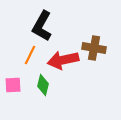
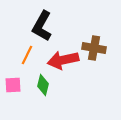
orange line: moved 3 px left
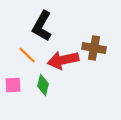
orange line: rotated 72 degrees counterclockwise
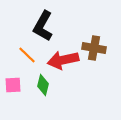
black L-shape: moved 1 px right
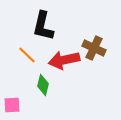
black L-shape: rotated 16 degrees counterclockwise
brown cross: rotated 15 degrees clockwise
red arrow: moved 1 px right
pink square: moved 1 px left, 20 px down
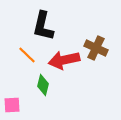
brown cross: moved 2 px right
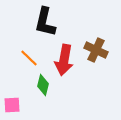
black L-shape: moved 2 px right, 4 px up
brown cross: moved 2 px down
orange line: moved 2 px right, 3 px down
red arrow: rotated 68 degrees counterclockwise
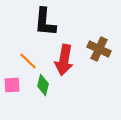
black L-shape: rotated 8 degrees counterclockwise
brown cross: moved 3 px right, 1 px up
orange line: moved 1 px left, 3 px down
pink square: moved 20 px up
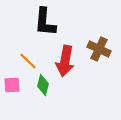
red arrow: moved 1 px right, 1 px down
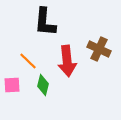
red arrow: moved 2 px right; rotated 16 degrees counterclockwise
